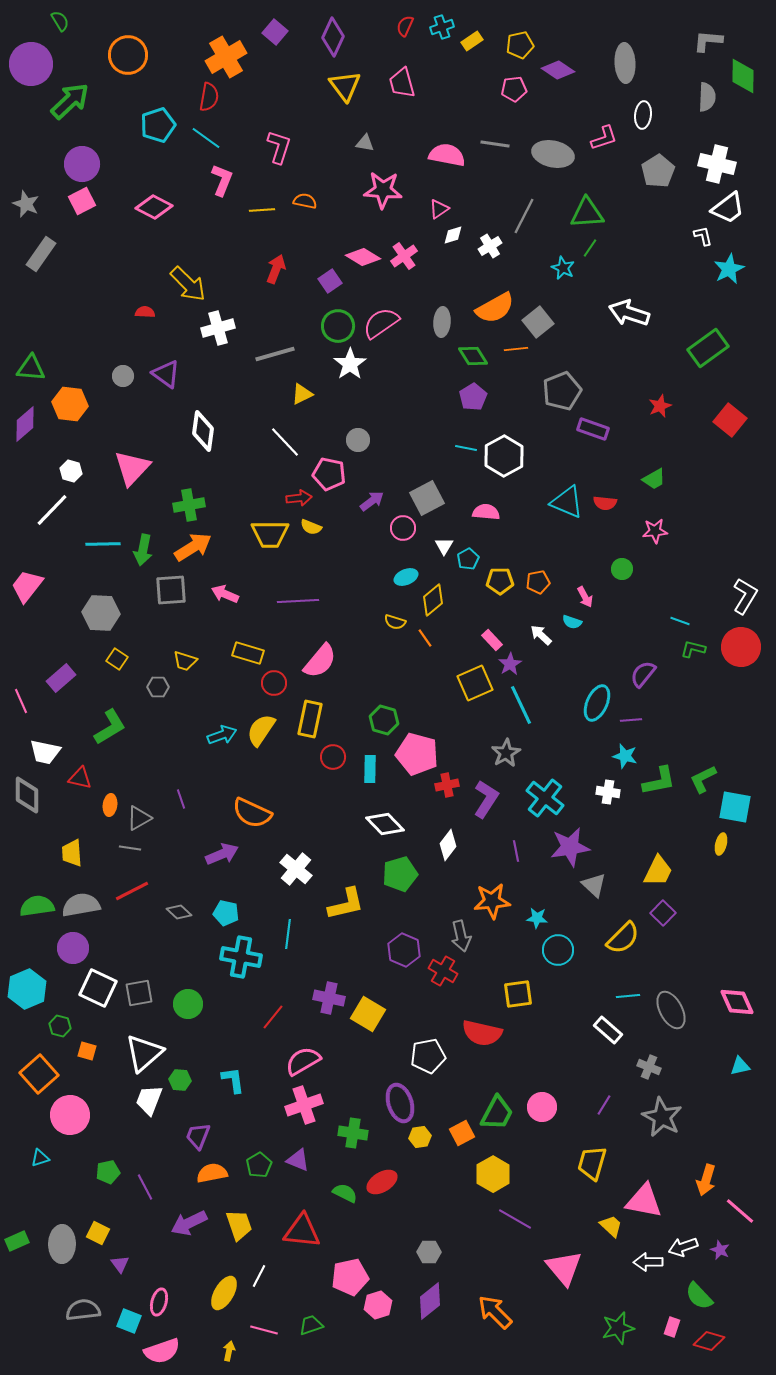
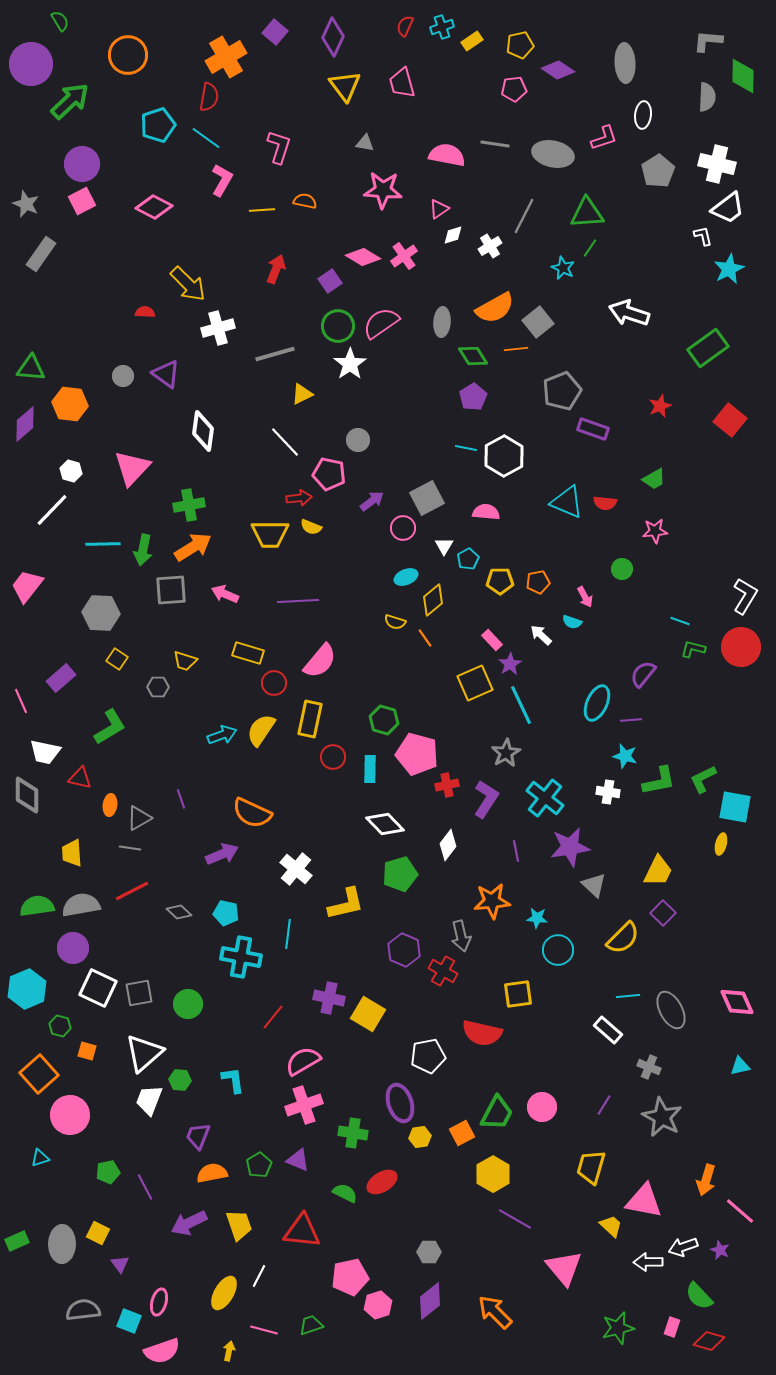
pink L-shape at (222, 180): rotated 8 degrees clockwise
yellow trapezoid at (592, 1163): moved 1 px left, 4 px down
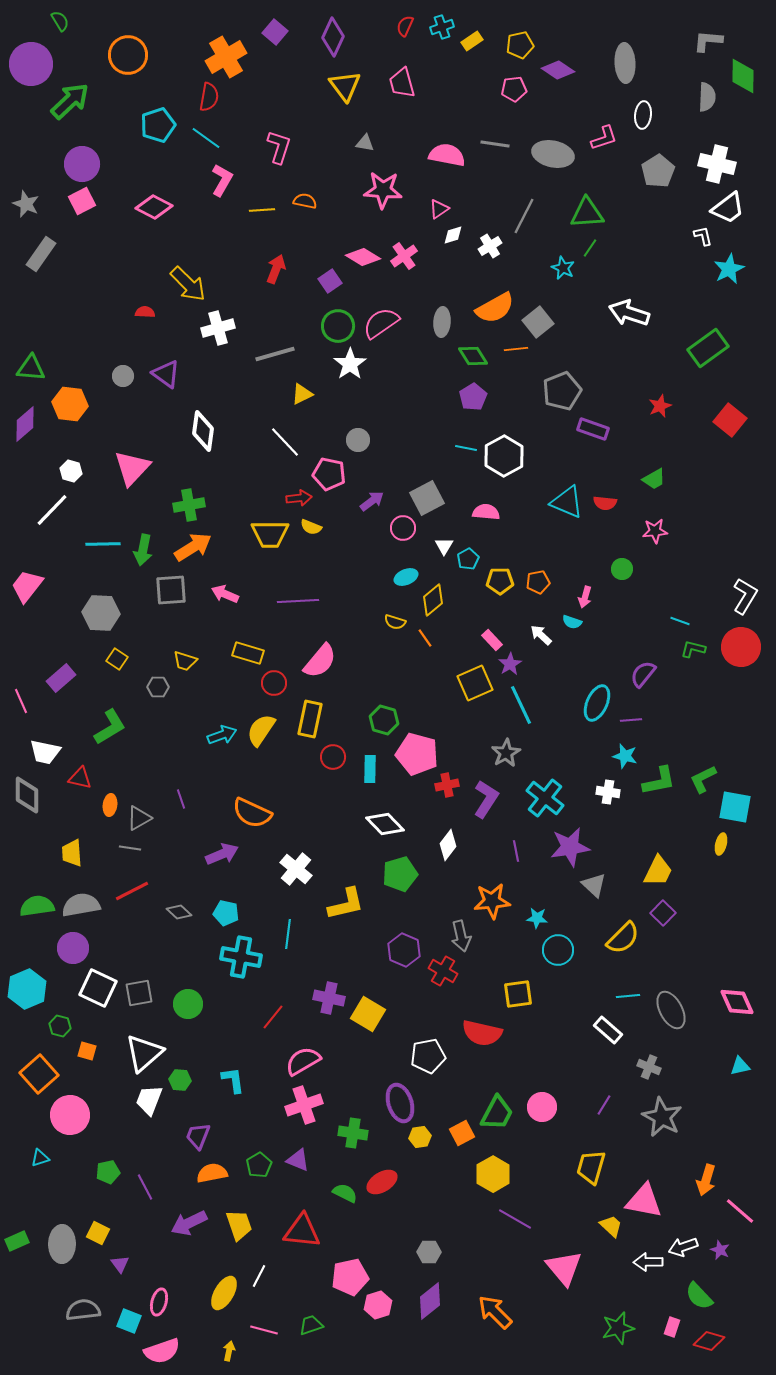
pink arrow at (585, 597): rotated 45 degrees clockwise
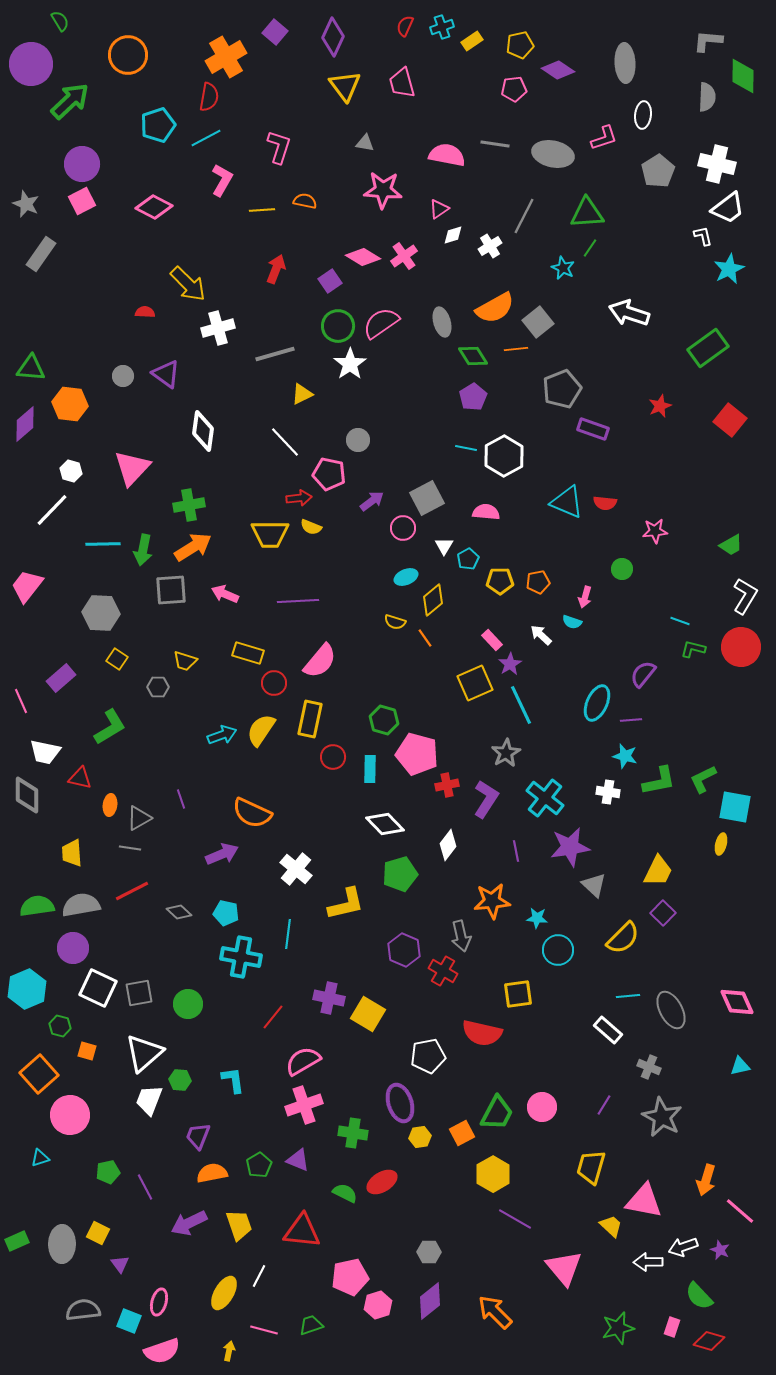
cyan line at (206, 138): rotated 64 degrees counterclockwise
gray ellipse at (442, 322): rotated 20 degrees counterclockwise
gray pentagon at (562, 391): moved 2 px up
green trapezoid at (654, 479): moved 77 px right, 66 px down
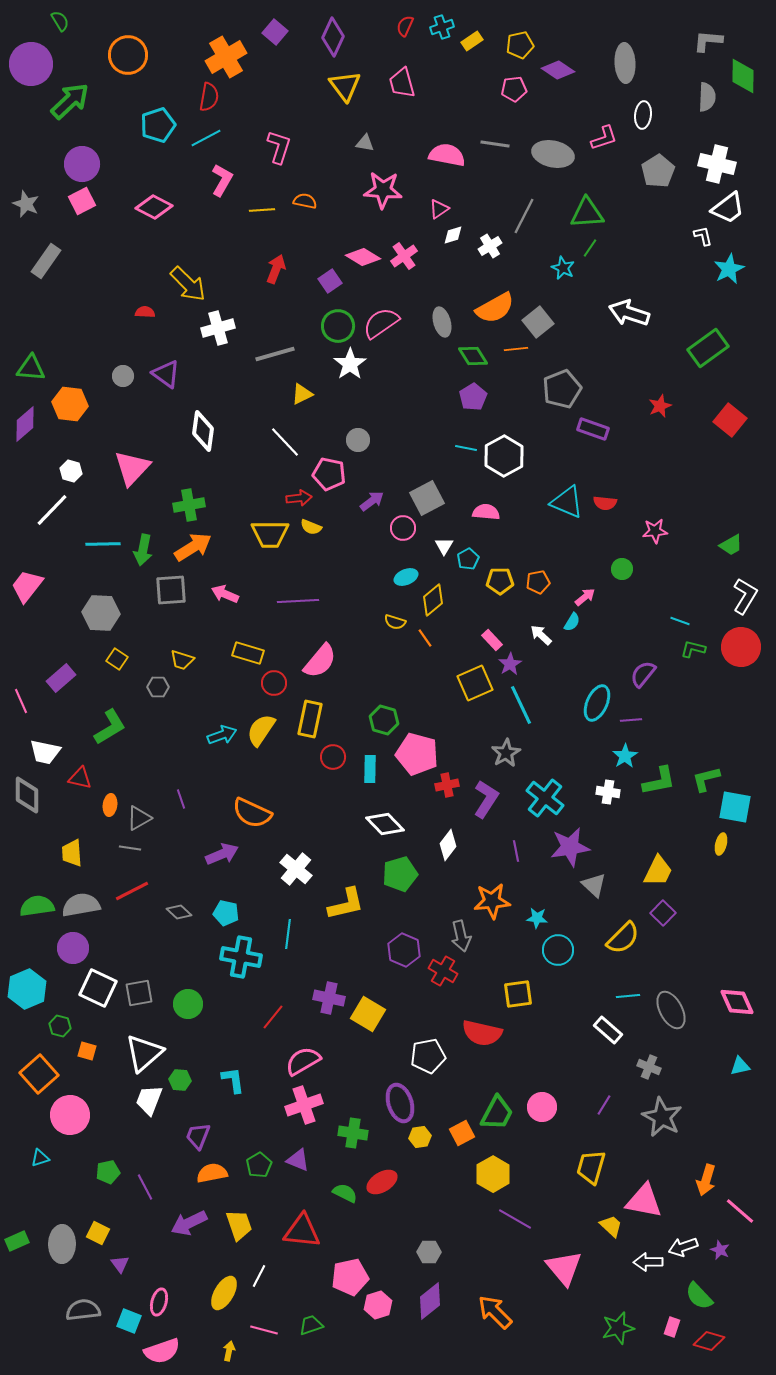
gray rectangle at (41, 254): moved 5 px right, 7 px down
pink arrow at (585, 597): rotated 145 degrees counterclockwise
cyan semicircle at (572, 622): rotated 78 degrees counterclockwise
yellow trapezoid at (185, 661): moved 3 px left, 1 px up
cyan star at (625, 756): rotated 25 degrees clockwise
green L-shape at (703, 779): moved 3 px right; rotated 12 degrees clockwise
